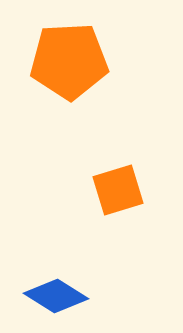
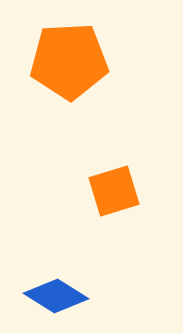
orange square: moved 4 px left, 1 px down
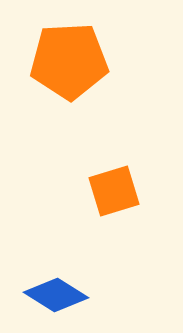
blue diamond: moved 1 px up
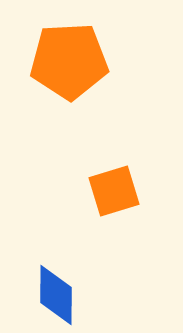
blue diamond: rotated 58 degrees clockwise
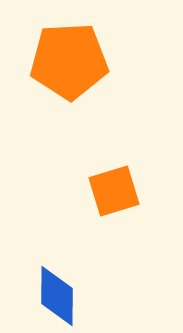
blue diamond: moved 1 px right, 1 px down
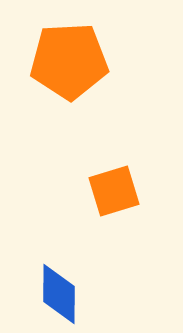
blue diamond: moved 2 px right, 2 px up
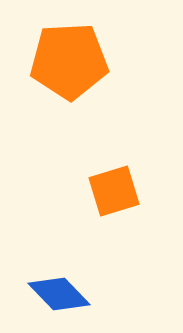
blue diamond: rotated 44 degrees counterclockwise
